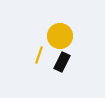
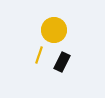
yellow circle: moved 6 px left, 6 px up
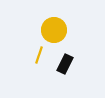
black rectangle: moved 3 px right, 2 px down
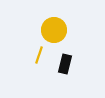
black rectangle: rotated 12 degrees counterclockwise
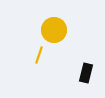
black rectangle: moved 21 px right, 9 px down
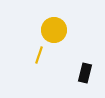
black rectangle: moved 1 px left
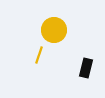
black rectangle: moved 1 px right, 5 px up
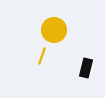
yellow line: moved 3 px right, 1 px down
